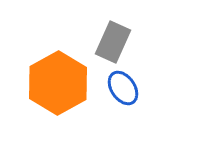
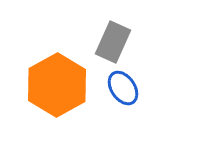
orange hexagon: moved 1 px left, 2 px down
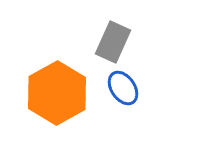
orange hexagon: moved 8 px down
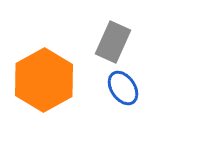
orange hexagon: moved 13 px left, 13 px up
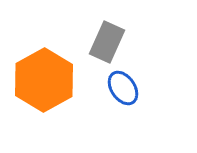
gray rectangle: moved 6 px left
